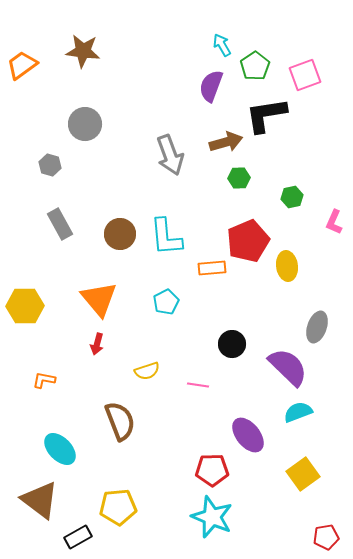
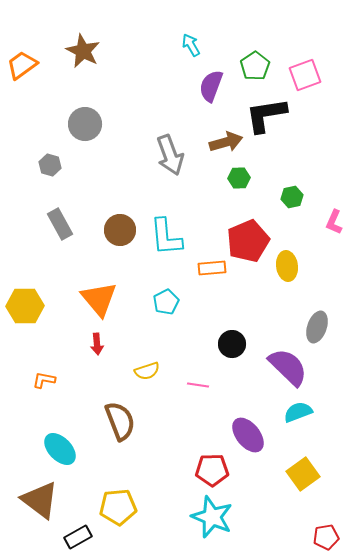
cyan arrow at (222, 45): moved 31 px left
brown star at (83, 51): rotated 20 degrees clockwise
brown circle at (120, 234): moved 4 px up
red arrow at (97, 344): rotated 20 degrees counterclockwise
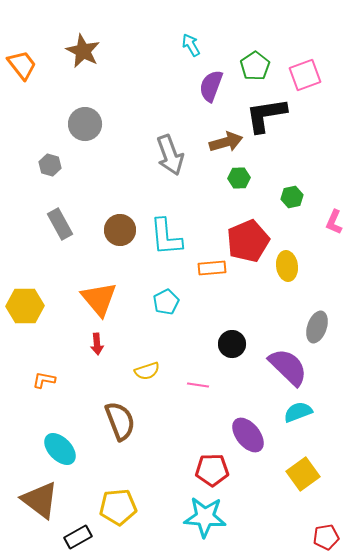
orange trapezoid at (22, 65): rotated 88 degrees clockwise
cyan star at (212, 517): moved 7 px left; rotated 18 degrees counterclockwise
